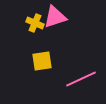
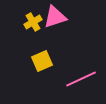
yellow cross: moved 2 px left, 1 px up; rotated 36 degrees clockwise
yellow square: rotated 15 degrees counterclockwise
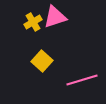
yellow square: rotated 25 degrees counterclockwise
pink line: moved 1 px right, 1 px down; rotated 8 degrees clockwise
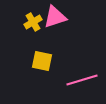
yellow square: rotated 30 degrees counterclockwise
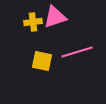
yellow cross: rotated 24 degrees clockwise
pink line: moved 5 px left, 28 px up
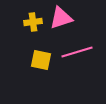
pink triangle: moved 6 px right, 1 px down
yellow square: moved 1 px left, 1 px up
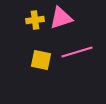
yellow cross: moved 2 px right, 2 px up
